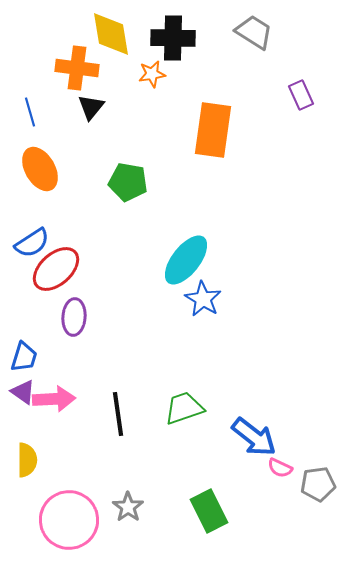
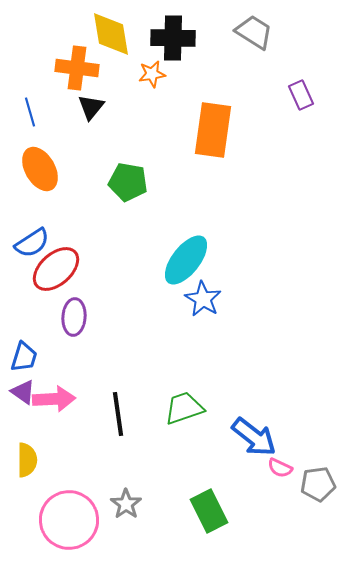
gray star: moved 2 px left, 3 px up
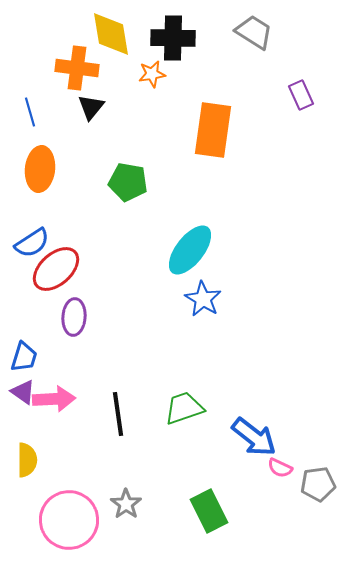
orange ellipse: rotated 36 degrees clockwise
cyan ellipse: moved 4 px right, 10 px up
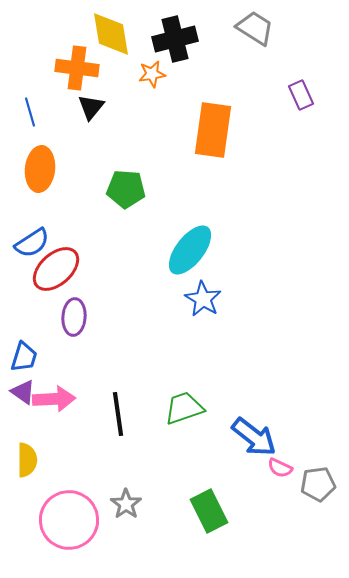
gray trapezoid: moved 1 px right, 4 px up
black cross: moved 2 px right, 1 px down; rotated 15 degrees counterclockwise
green pentagon: moved 2 px left, 7 px down; rotated 6 degrees counterclockwise
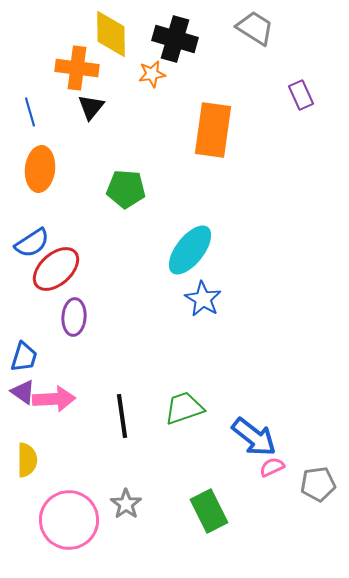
yellow diamond: rotated 9 degrees clockwise
black cross: rotated 30 degrees clockwise
black line: moved 4 px right, 2 px down
pink semicircle: moved 8 px left, 1 px up; rotated 130 degrees clockwise
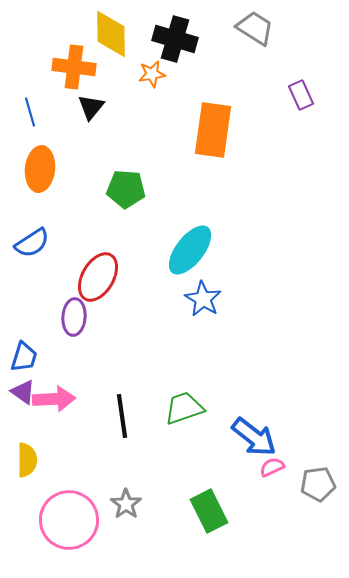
orange cross: moved 3 px left, 1 px up
red ellipse: moved 42 px right, 8 px down; rotated 18 degrees counterclockwise
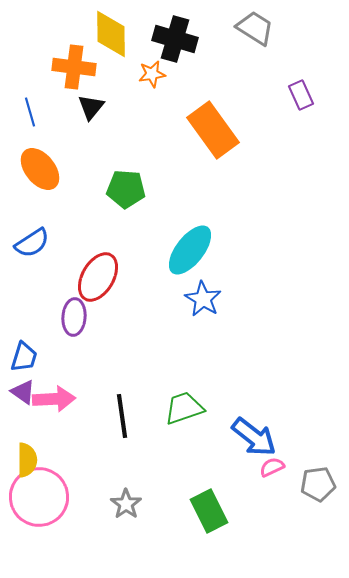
orange rectangle: rotated 44 degrees counterclockwise
orange ellipse: rotated 45 degrees counterclockwise
pink circle: moved 30 px left, 23 px up
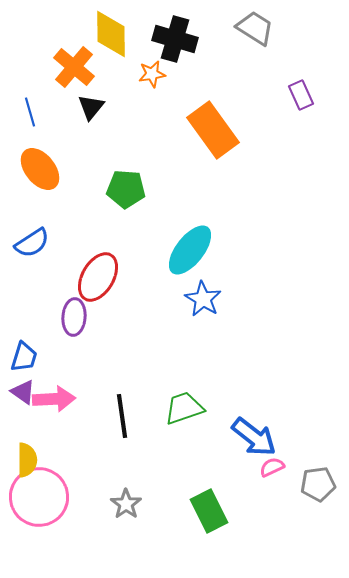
orange cross: rotated 33 degrees clockwise
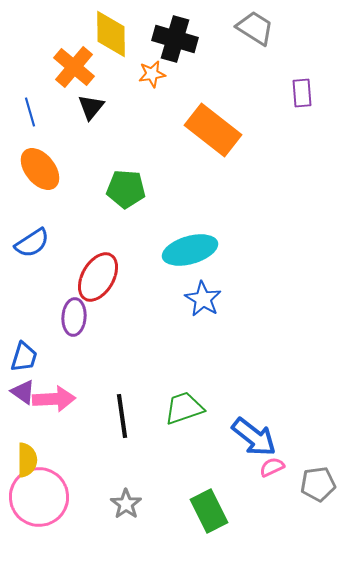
purple rectangle: moved 1 px right, 2 px up; rotated 20 degrees clockwise
orange rectangle: rotated 16 degrees counterclockwise
cyan ellipse: rotated 36 degrees clockwise
